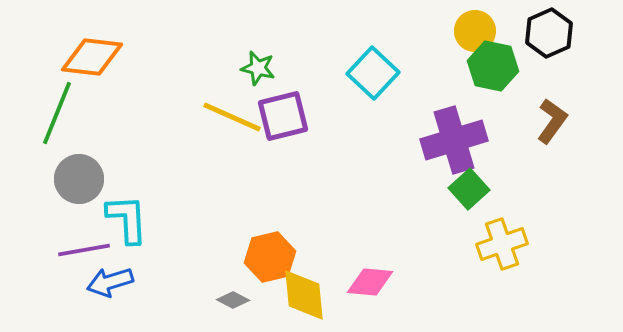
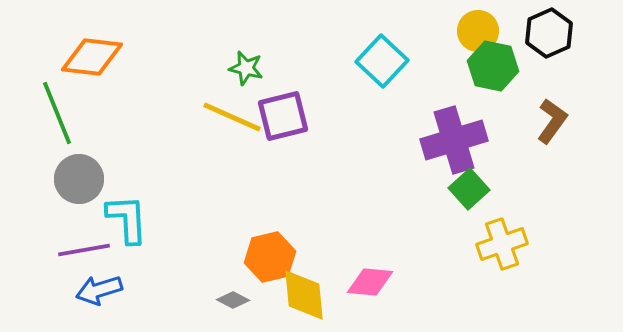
yellow circle: moved 3 px right
green star: moved 12 px left
cyan square: moved 9 px right, 12 px up
green line: rotated 44 degrees counterclockwise
blue arrow: moved 11 px left, 8 px down
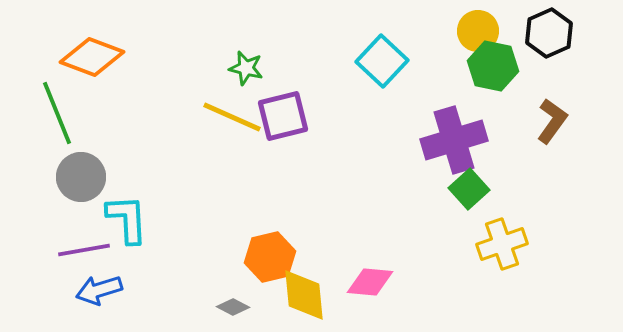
orange diamond: rotated 14 degrees clockwise
gray circle: moved 2 px right, 2 px up
gray diamond: moved 7 px down
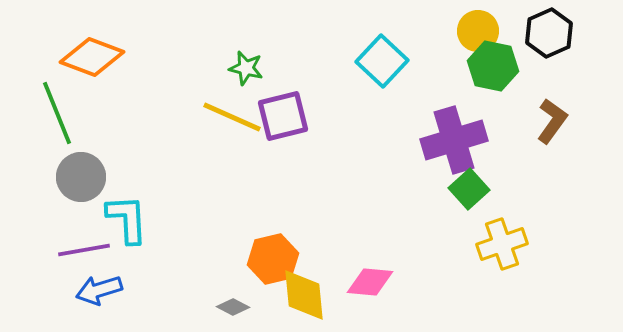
orange hexagon: moved 3 px right, 2 px down
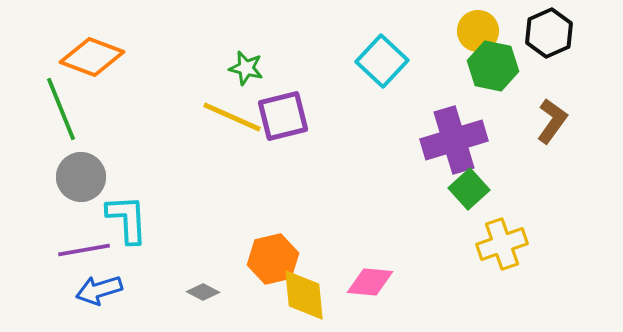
green line: moved 4 px right, 4 px up
gray diamond: moved 30 px left, 15 px up
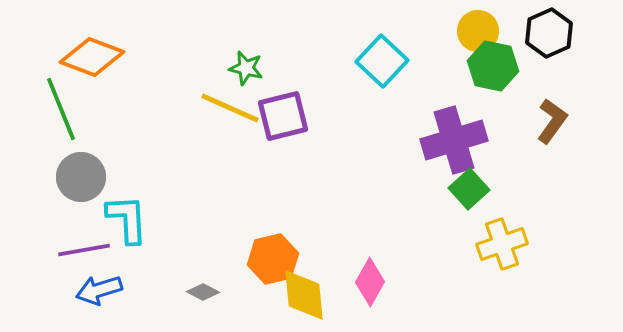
yellow line: moved 2 px left, 9 px up
pink diamond: rotated 66 degrees counterclockwise
